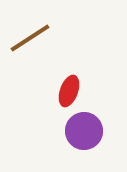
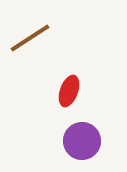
purple circle: moved 2 px left, 10 px down
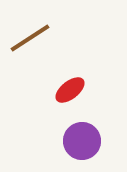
red ellipse: moved 1 px right, 1 px up; rotated 32 degrees clockwise
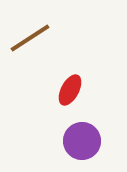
red ellipse: rotated 24 degrees counterclockwise
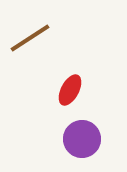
purple circle: moved 2 px up
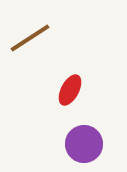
purple circle: moved 2 px right, 5 px down
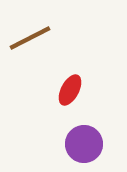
brown line: rotated 6 degrees clockwise
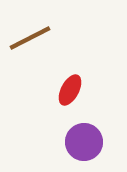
purple circle: moved 2 px up
